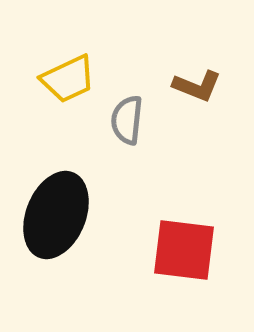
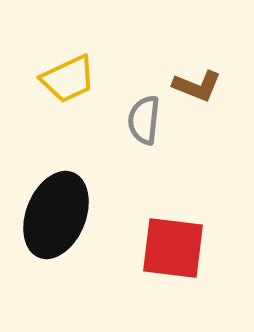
gray semicircle: moved 17 px right
red square: moved 11 px left, 2 px up
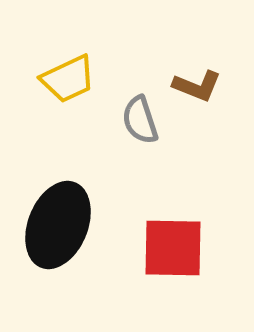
gray semicircle: moved 4 px left; rotated 24 degrees counterclockwise
black ellipse: moved 2 px right, 10 px down
red square: rotated 6 degrees counterclockwise
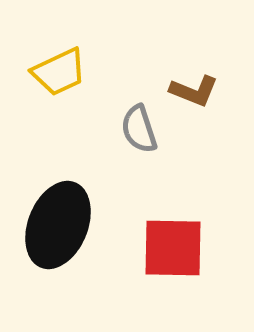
yellow trapezoid: moved 9 px left, 7 px up
brown L-shape: moved 3 px left, 5 px down
gray semicircle: moved 1 px left, 9 px down
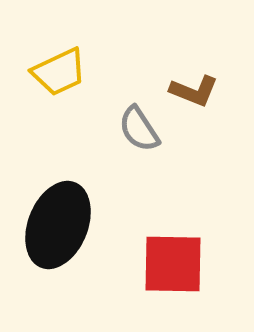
gray semicircle: rotated 15 degrees counterclockwise
red square: moved 16 px down
